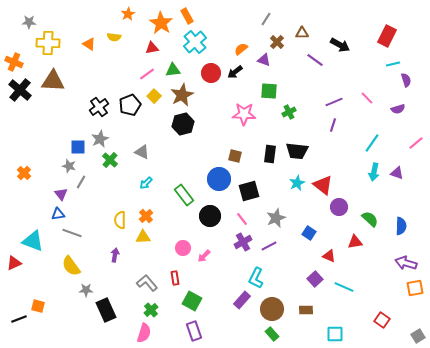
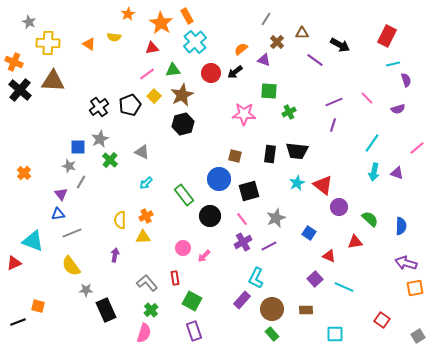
gray star at (29, 22): rotated 24 degrees clockwise
pink line at (416, 143): moved 1 px right, 5 px down
orange cross at (146, 216): rotated 16 degrees clockwise
gray line at (72, 233): rotated 42 degrees counterclockwise
black line at (19, 319): moved 1 px left, 3 px down
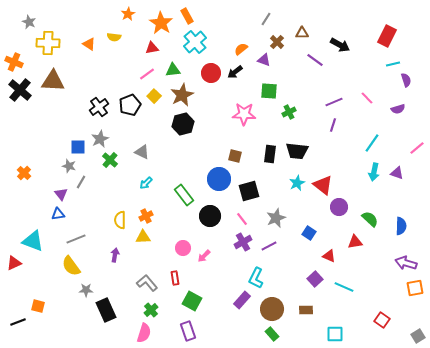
gray line at (72, 233): moved 4 px right, 6 px down
purple rectangle at (194, 331): moved 6 px left
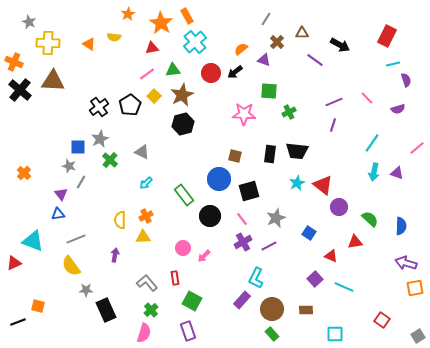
black pentagon at (130, 105): rotated 10 degrees counterclockwise
red triangle at (329, 256): moved 2 px right
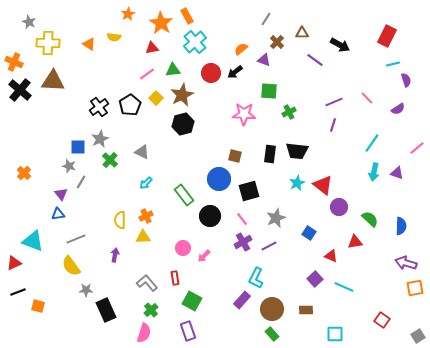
yellow square at (154, 96): moved 2 px right, 2 px down
purple semicircle at (398, 109): rotated 16 degrees counterclockwise
black line at (18, 322): moved 30 px up
